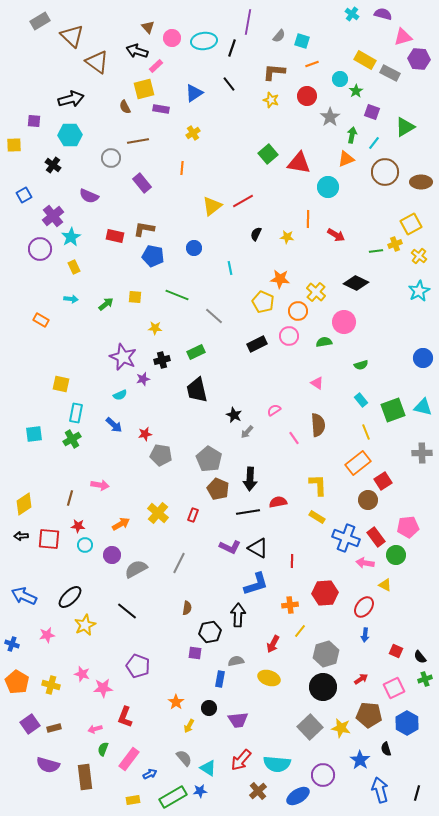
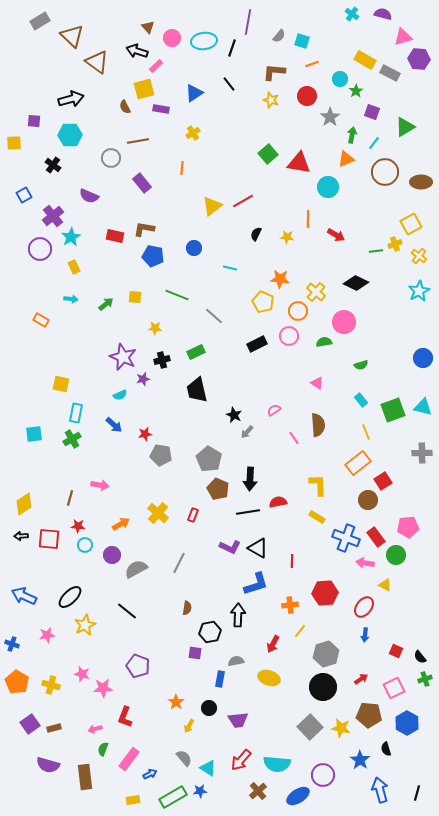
yellow square at (14, 145): moved 2 px up
cyan line at (230, 268): rotated 64 degrees counterclockwise
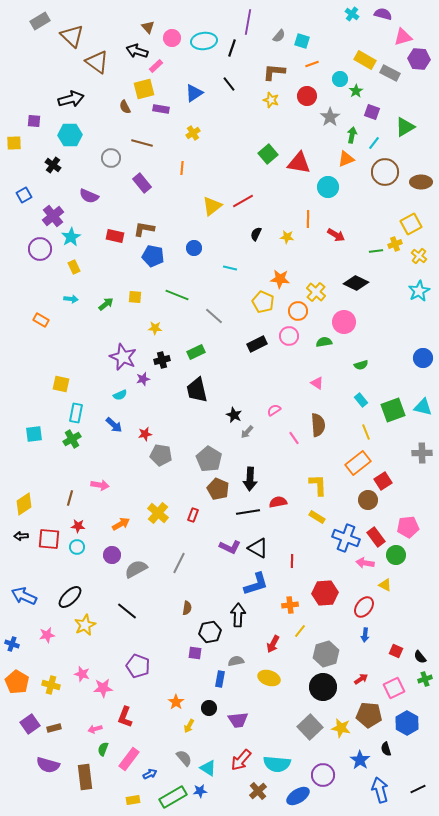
brown line at (138, 141): moved 4 px right, 2 px down; rotated 25 degrees clockwise
cyan circle at (85, 545): moved 8 px left, 2 px down
black line at (417, 793): moved 1 px right, 4 px up; rotated 49 degrees clockwise
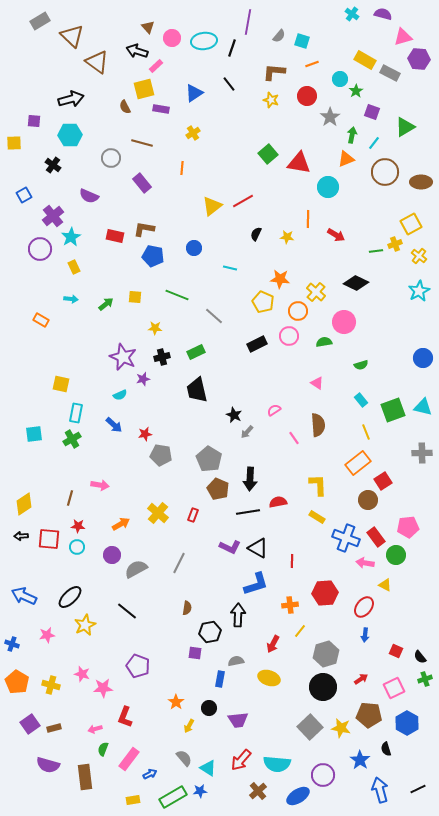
black cross at (162, 360): moved 3 px up
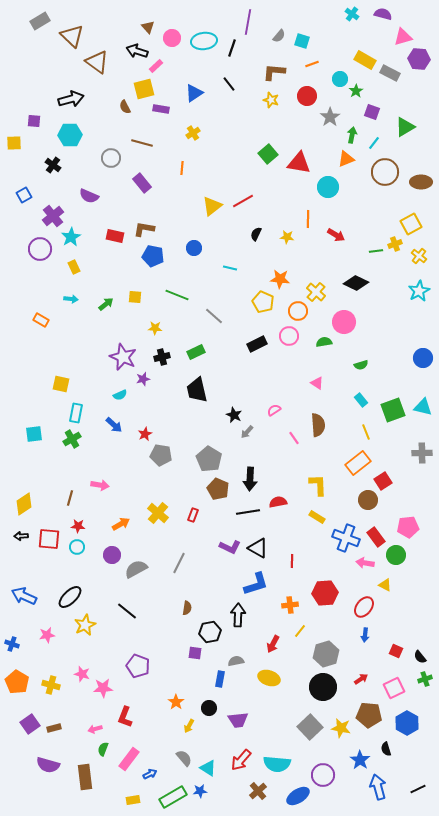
red star at (145, 434): rotated 16 degrees counterclockwise
blue arrow at (380, 790): moved 2 px left, 3 px up
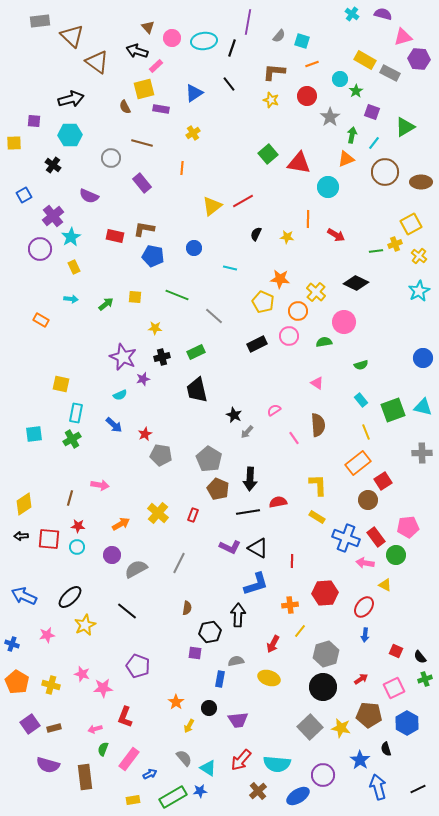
gray rectangle at (40, 21): rotated 24 degrees clockwise
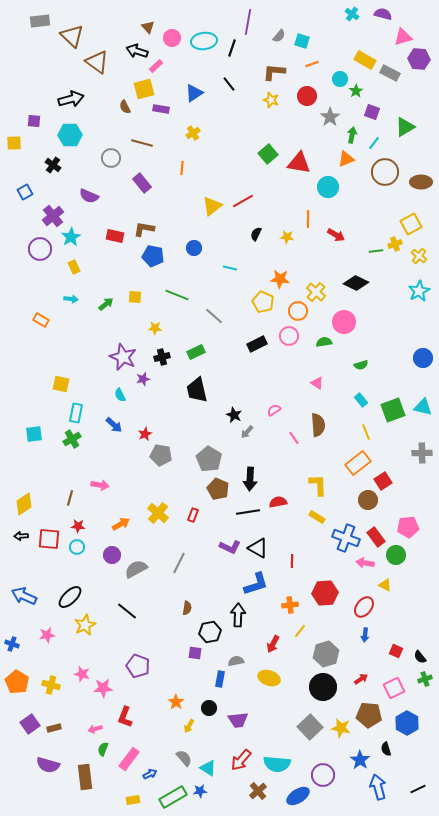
blue square at (24, 195): moved 1 px right, 3 px up
cyan semicircle at (120, 395): rotated 88 degrees clockwise
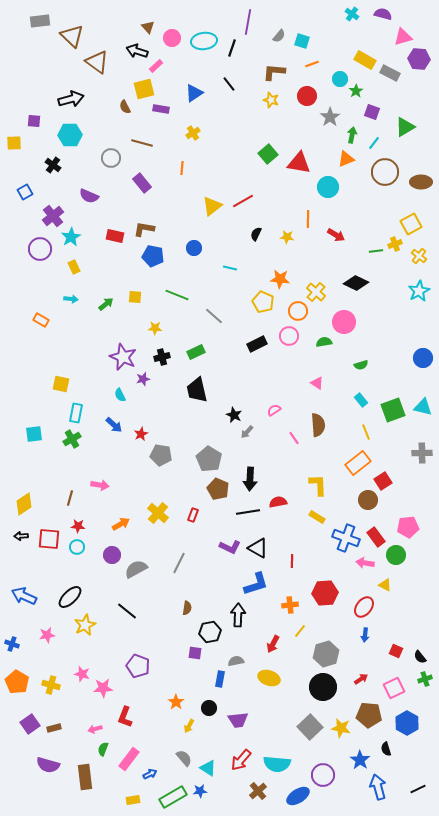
red star at (145, 434): moved 4 px left
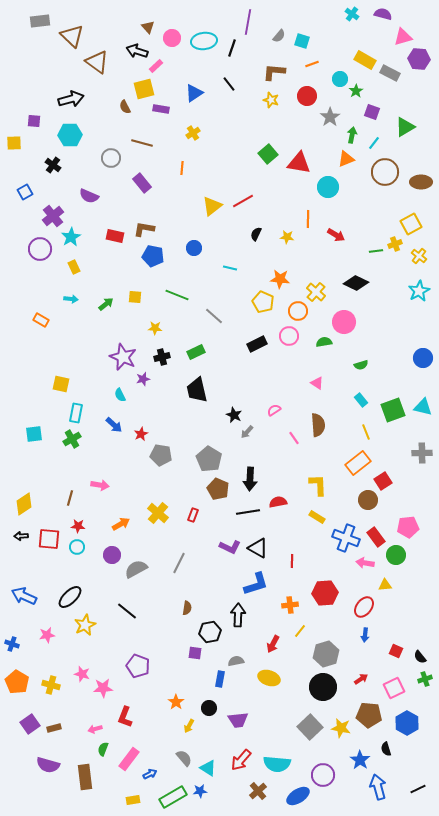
yellow triangle at (385, 585): rotated 32 degrees counterclockwise
